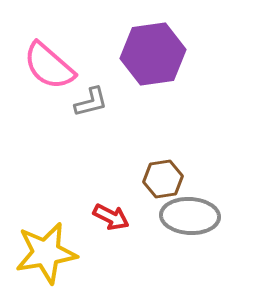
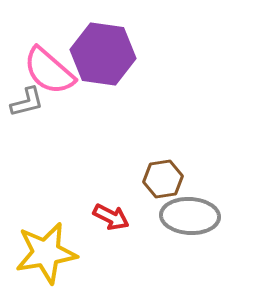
purple hexagon: moved 50 px left; rotated 16 degrees clockwise
pink semicircle: moved 5 px down
gray L-shape: moved 64 px left
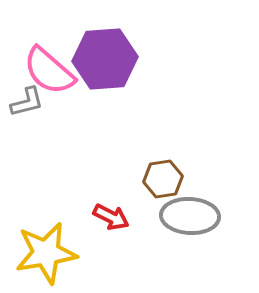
purple hexagon: moved 2 px right, 5 px down; rotated 12 degrees counterclockwise
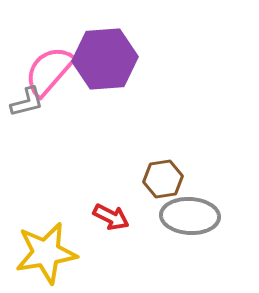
pink semicircle: rotated 90 degrees clockwise
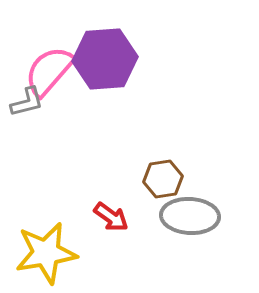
red arrow: rotated 9 degrees clockwise
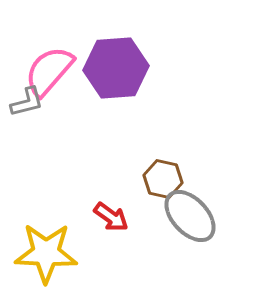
purple hexagon: moved 11 px right, 9 px down
brown hexagon: rotated 21 degrees clockwise
gray ellipse: rotated 44 degrees clockwise
yellow star: rotated 12 degrees clockwise
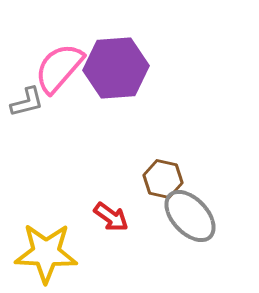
pink semicircle: moved 10 px right, 3 px up
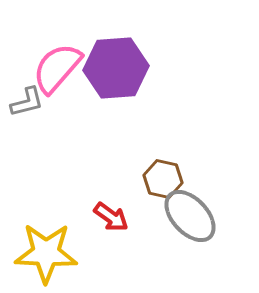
pink semicircle: moved 2 px left
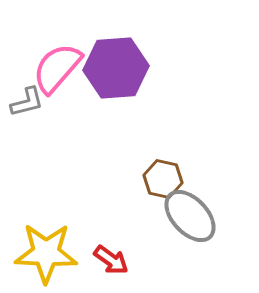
red arrow: moved 43 px down
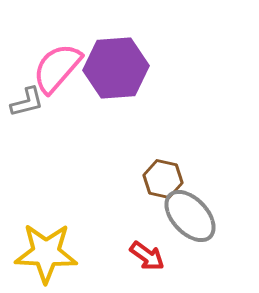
red arrow: moved 36 px right, 4 px up
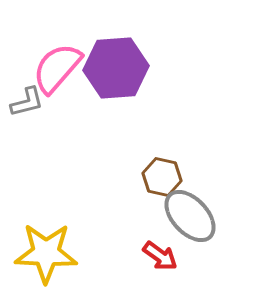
brown hexagon: moved 1 px left, 2 px up
red arrow: moved 13 px right
